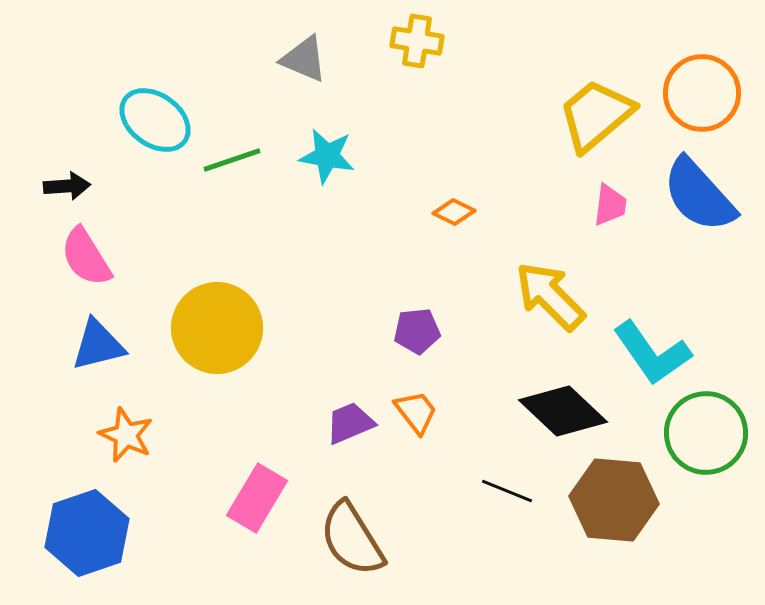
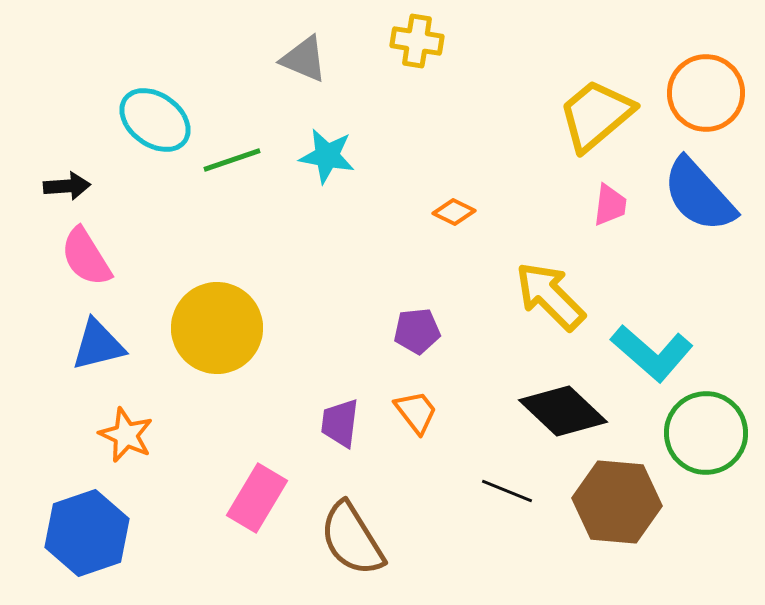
orange circle: moved 4 px right
cyan L-shape: rotated 14 degrees counterclockwise
purple trapezoid: moved 10 px left; rotated 60 degrees counterclockwise
brown hexagon: moved 3 px right, 2 px down
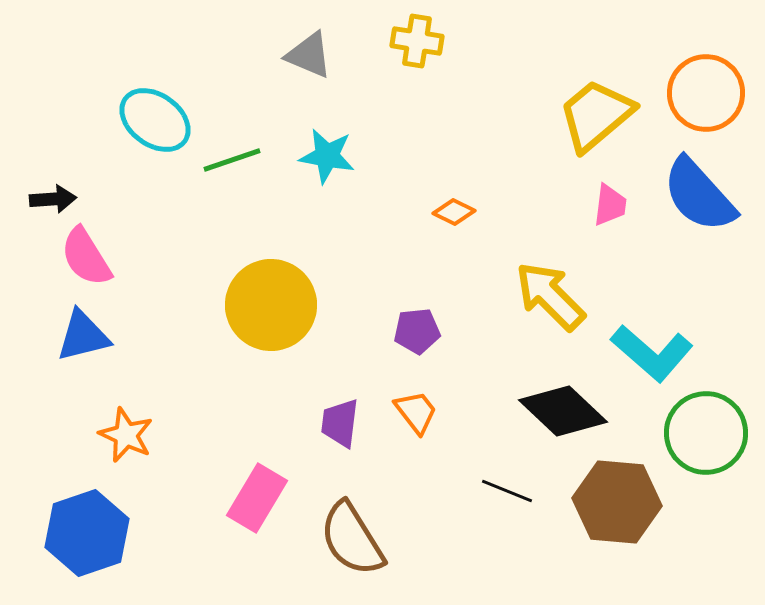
gray triangle: moved 5 px right, 4 px up
black arrow: moved 14 px left, 13 px down
yellow circle: moved 54 px right, 23 px up
blue triangle: moved 15 px left, 9 px up
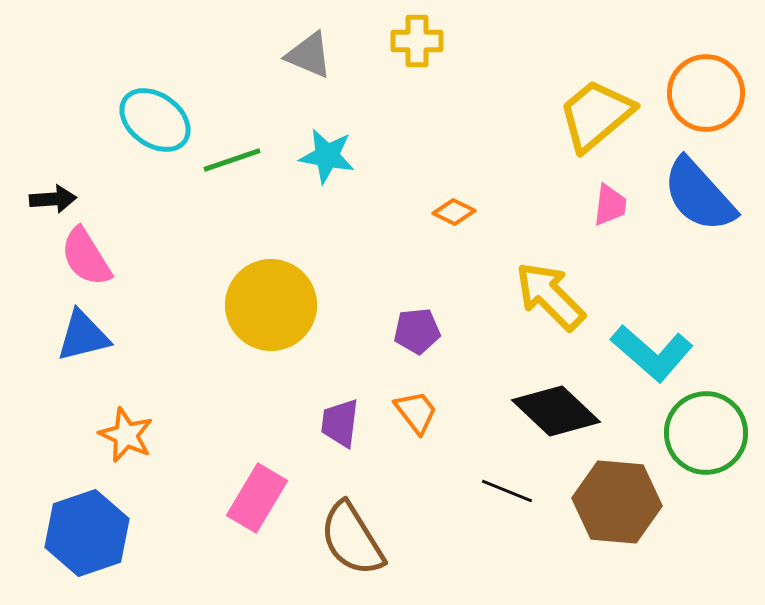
yellow cross: rotated 9 degrees counterclockwise
black diamond: moved 7 px left
